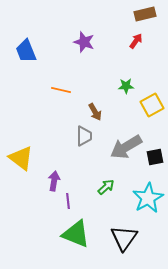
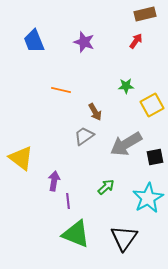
blue trapezoid: moved 8 px right, 10 px up
gray trapezoid: rotated 125 degrees counterclockwise
gray arrow: moved 3 px up
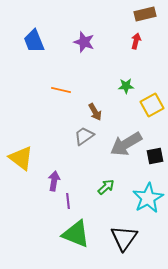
red arrow: rotated 21 degrees counterclockwise
black square: moved 1 px up
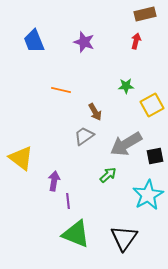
green arrow: moved 2 px right, 12 px up
cyan star: moved 3 px up
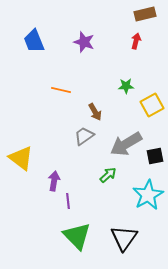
green triangle: moved 1 px right, 2 px down; rotated 24 degrees clockwise
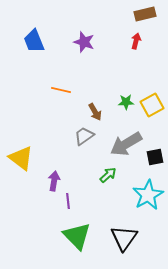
green star: moved 16 px down
black square: moved 1 px down
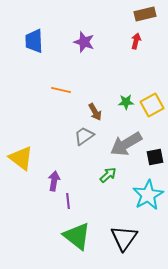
blue trapezoid: rotated 20 degrees clockwise
green triangle: rotated 8 degrees counterclockwise
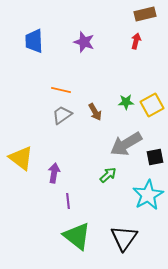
gray trapezoid: moved 22 px left, 21 px up
purple arrow: moved 8 px up
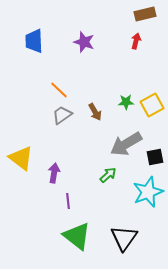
orange line: moved 2 px left; rotated 30 degrees clockwise
cyan star: moved 3 px up; rotated 8 degrees clockwise
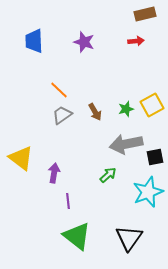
red arrow: rotated 70 degrees clockwise
green star: moved 7 px down; rotated 14 degrees counterclockwise
gray arrow: rotated 20 degrees clockwise
black triangle: moved 5 px right
